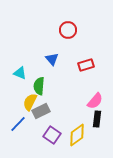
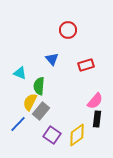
gray rectangle: rotated 24 degrees counterclockwise
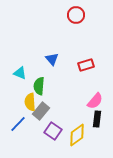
red circle: moved 8 px right, 15 px up
yellow semicircle: rotated 30 degrees counterclockwise
purple square: moved 1 px right, 4 px up
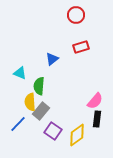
blue triangle: rotated 32 degrees clockwise
red rectangle: moved 5 px left, 18 px up
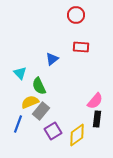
red rectangle: rotated 21 degrees clockwise
cyan triangle: rotated 24 degrees clockwise
green semicircle: rotated 30 degrees counterclockwise
yellow semicircle: rotated 72 degrees clockwise
blue line: rotated 24 degrees counterclockwise
purple square: rotated 24 degrees clockwise
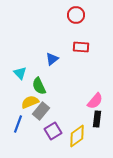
yellow diamond: moved 1 px down
